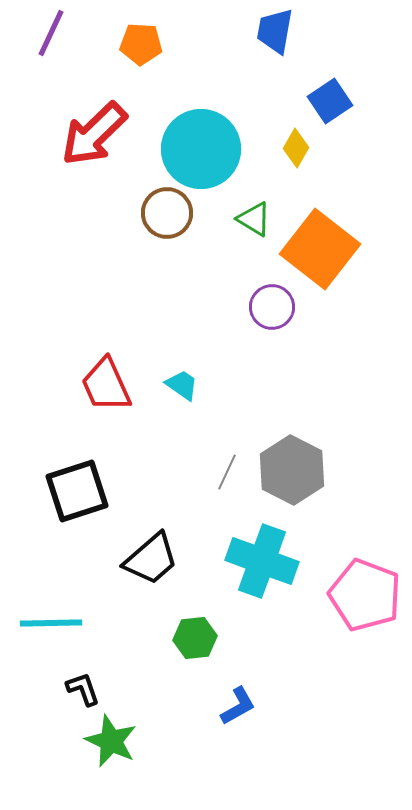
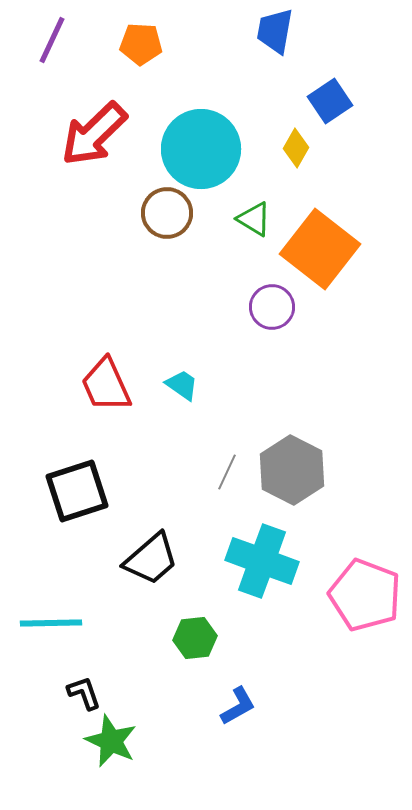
purple line: moved 1 px right, 7 px down
black L-shape: moved 1 px right, 4 px down
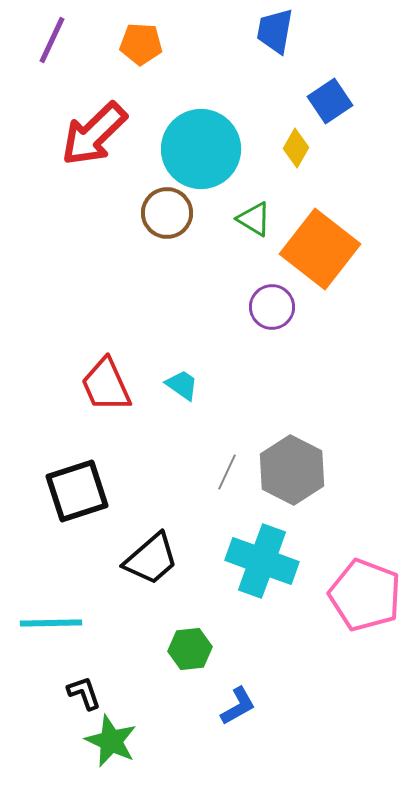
green hexagon: moved 5 px left, 11 px down
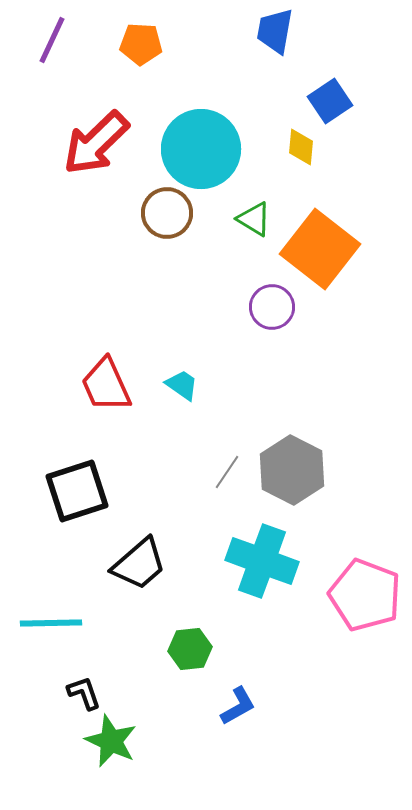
red arrow: moved 2 px right, 9 px down
yellow diamond: moved 5 px right, 1 px up; rotated 24 degrees counterclockwise
gray line: rotated 9 degrees clockwise
black trapezoid: moved 12 px left, 5 px down
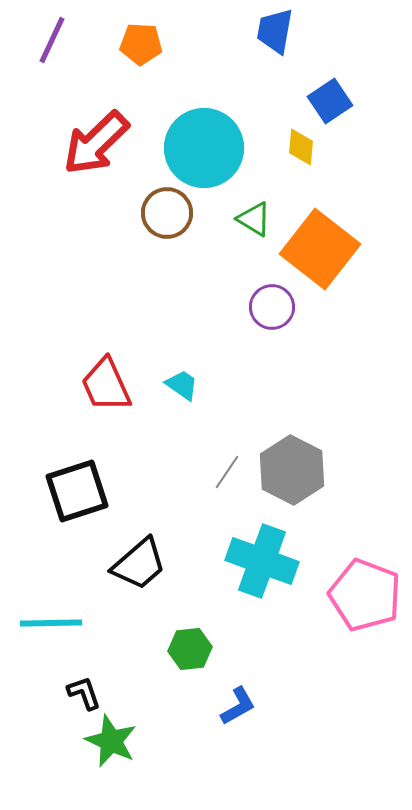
cyan circle: moved 3 px right, 1 px up
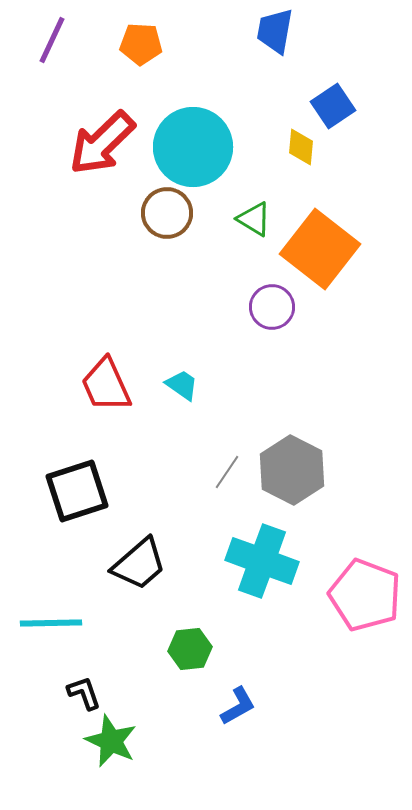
blue square: moved 3 px right, 5 px down
red arrow: moved 6 px right
cyan circle: moved 11 px left, 1 px up
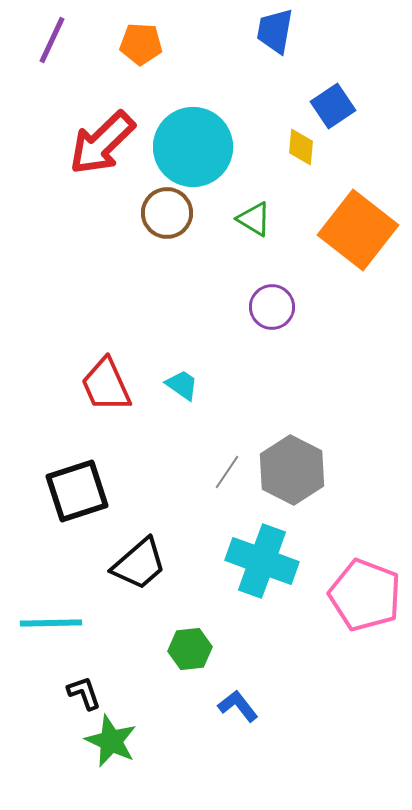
orange square: moved 38 px right, 19 px up
blue L-shape: rotated 99 degrees counterclockwise
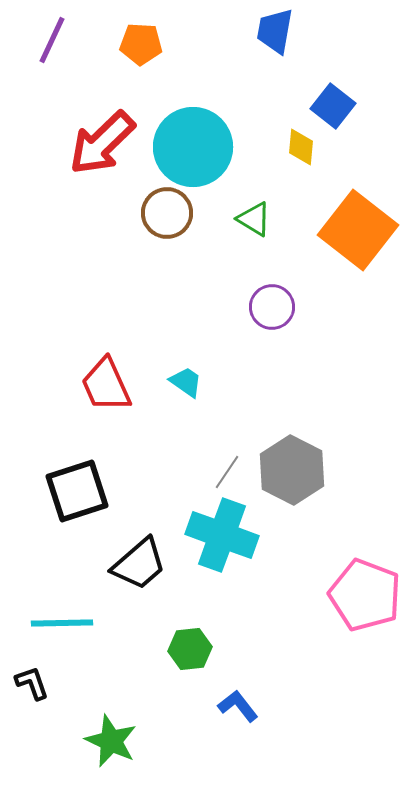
blue square: rotated 18 degrees counterclockwise
cyan trapezoid: moved 4 px right, 3 px up
cyan cross: moved 40 px left, 26 px up
cyan line: moved 11 px right
black L-shape: moved 52 px left, 10 px up
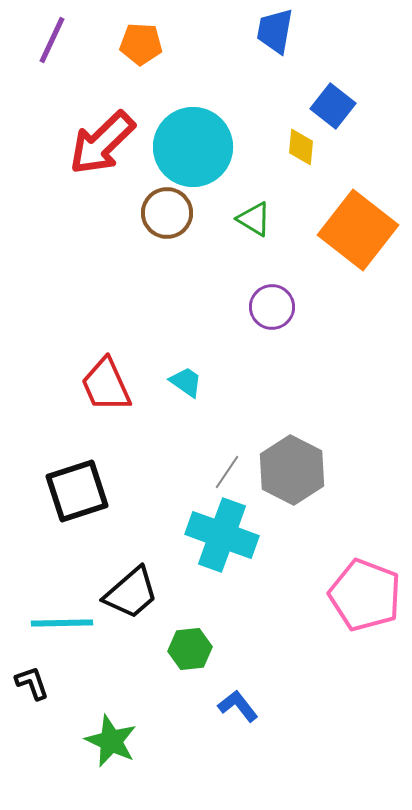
black trapezoid: moved 8 px left, 29 px down
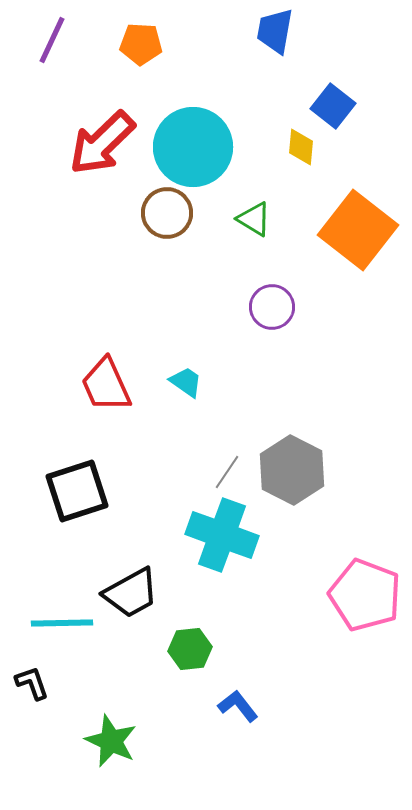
black trapezoid: rotated 12 degrees clockwise
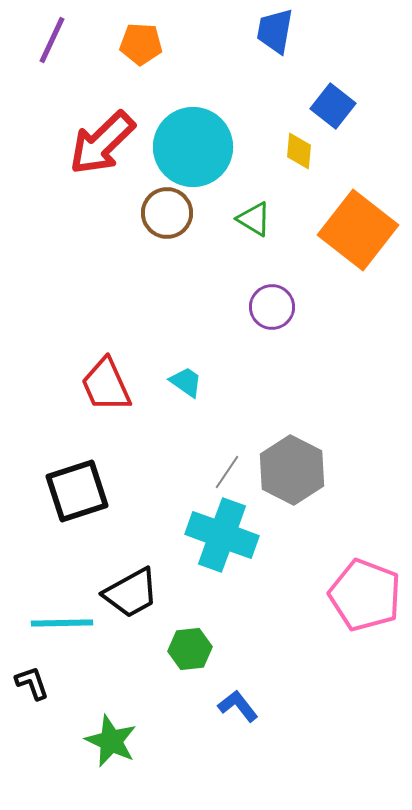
yellow diamond: moved 2 px left, 4 px down
